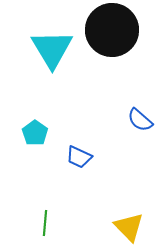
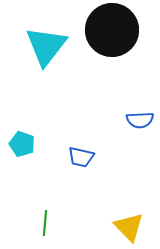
cyan triangle: moved 6 px left, 3 px up; rotated 9 degrees clockwise
blue semicircle: rotated 44 degrees counterclockwise
cyan pentagon: moved 13 px left, 11 px down; rotated 15 degrees counterclockwise
blue trapezoid: moved 2 px right; rotated 12 degrees counterclockwise
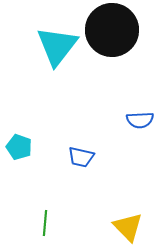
cyan triangle: moved 11 px right
cyan pentagon: moved 3 px left, 3 px down
yellow triangle: moved 1 px left
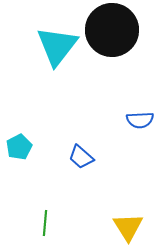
cyan pentagon: rotated 25 degrees clockwise
blue trapezoid: rotated 28 degrees clockwise
yellow triangle: rotated 12 degrees clockwise
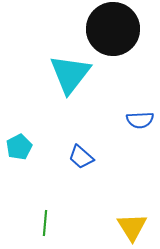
black circle: moved 1 px right, 1 px up
cyan triangle: moved 13 px right, 28 px down
yellow triangle: moved 4 px right
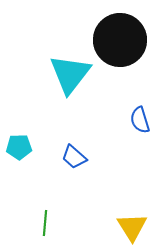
black circle: moved 7 px right, 11 px down
blue semicircle: rotated 76 degrees clockwise
cyan pentagon: rotated 25 degrees clockwise
blue trapezoid: moved 7 px left
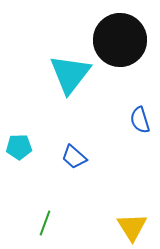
green line: rotated 15 degrees clockwise
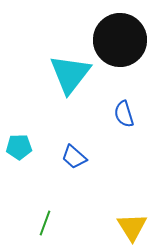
blue semicircle: moved 16 px left, 6 px up
